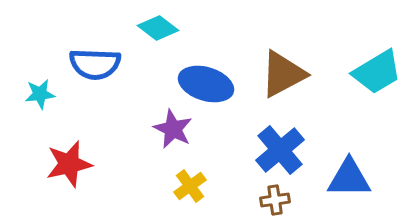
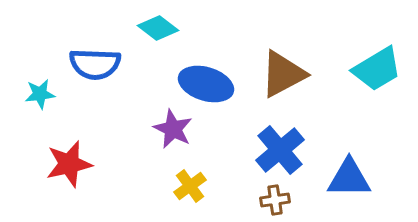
cyan trapezoid: moved 3 px up
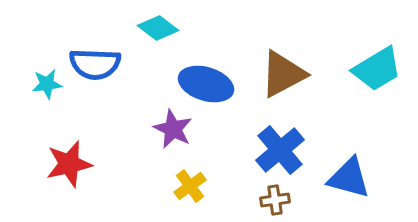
cyan star: moved 7 px right, 10 px up
blue triangle: rotated 15 degrees clockwise
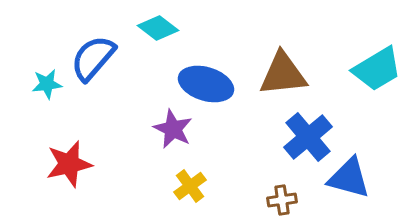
blue semicircle: moved 2 px left, 6 px up; rotated 129 degrees clockwise
brown triangle: rotated 22 degrees clockwise
blue cross: moved 28 px right, 13 px up
brown cross: moved 7 px right
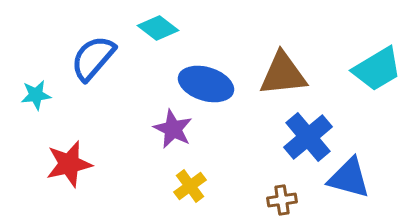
cyan star: moved 11 px left, 11 px down
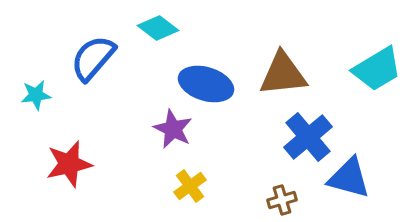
brown cross: rotated 8 degrees counterclockwise
